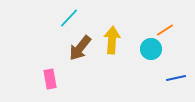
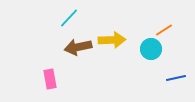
orange line: moved 1 px left
yellow arrow: rotated 84 degrees clockwise
brown arrow: moved 2 px left, 1 px up; rotated 40 degrees clockwise
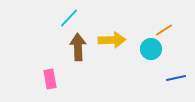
brown arrow: rotated 100 degrees clockwise
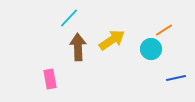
yellow arrow: rotated 32 degrees counterclockwise
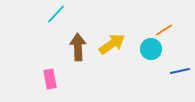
cyan line: moved 13 px left, 4 px up
yellow arrow: moved 4 px down
blue line: moved 4 px right, 7 px up
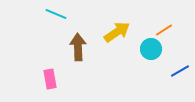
cyan line: rotated 70 degrees clockwise
yellow arrow: moved 5 px right, 12 px up
blue line: rotated 18 degrees counterclockwise
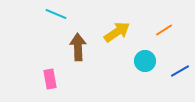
cyan circle: moved 6 px left, 12 px down
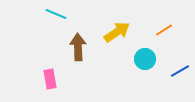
cyan circle: moved 2 px up
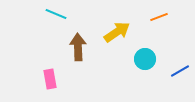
orange line: moved 5 px left, 13 px up; rotated 12 degrees clockwise
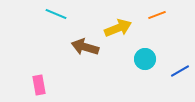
orange line: moved 2 px left, 2 px up
yellow arrow: moved 1 px right, 4 px up; rotated 12 degrees clockwise
brown arrow: moved 7 px right; rotated 72 degrees counterclockwise
pink rectangle: moved 11 px left, 6 px down
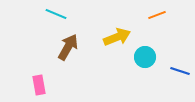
yellow arrow: moved 1 px left, 9 px down
brown arrow: moved 17 px left; rotated 104 degrees clockwise
cyan circle: moved 2 px up
blue line: rotated 48 degrees clockwise
